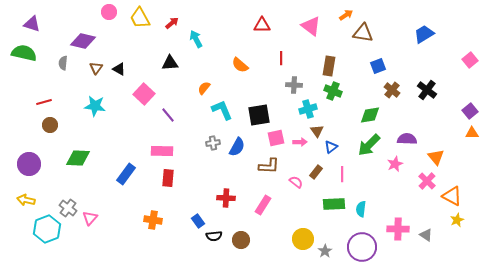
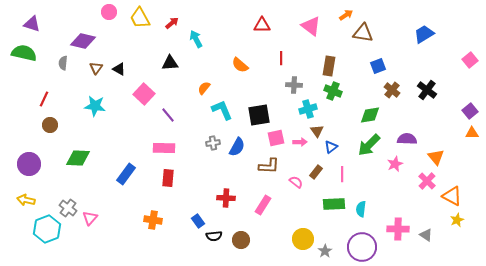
red line at (44, 102): moved 3 px up; rotated 49 degrees counterclockwise
pink rectangle at (162, 151): moved 2 px right, 3 px up
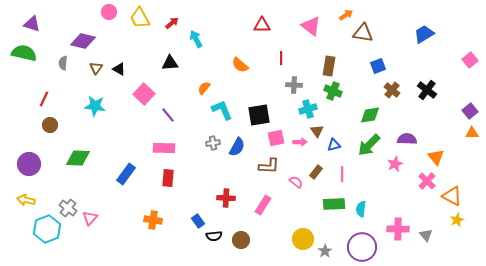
blue triangle at (331, 147): moved 3 px right, 2 px up; rotated 24 degrees clockwise
gray triangle at (426, 235): rotated 16 degrees clockwise
